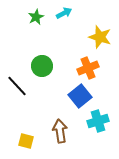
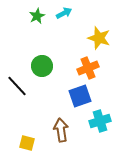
green star: moved 1 px right, 1 px up
yellow star: moved 1 px left, 1 px down
blue square: rotated 20 degrees clockwise
cyan cross: moved 2 px right
brown arrow: moved 1 px right, 1 px up
yellow square: moved 1 px right, 2 px down
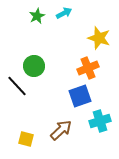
green circle: moved 8 px left
brown arrow: rotated 55 degrees clockwise
yellow square: moved 1 px left, 4 px up
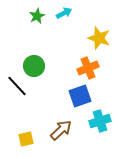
yellow square: rotated 28 degrees counterclockwise
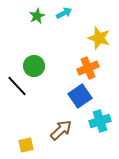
blue square: rotated 15 degrees counterclockwise
yellow square: moved 6 px down
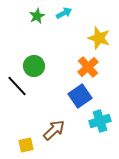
orange cross: moved 1 px up; rotated 20 degrees counterclockwise
brown arrow: moved 7 px left
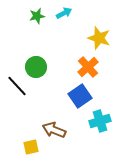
green star: rotated 14 degrees clockwise
green circle: moved 2 px right, 1 px down
brown arrow: rotated 115 degrees counterclockwise
yellow square: moved 5 px right, 2 px down
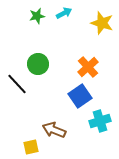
yellow star: moved 3 px right, 15 px up
green circle: moved 2 px right, 3 px up
black line: moved 2 px up
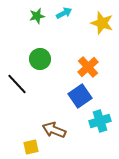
green circle: moved 2 px right, 5 px up
